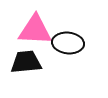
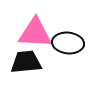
pink triangle: moved 3 px down
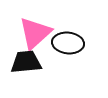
pink triangle: rotated 45 degrees counterclockwise
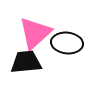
black ellipse: moved 1 px left
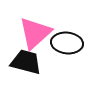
black trapezoid: rotated 20 degrees clockwise
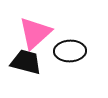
black ellipse: moved 3 px right, 8 px down; rotated 8 degrees counterclockwise
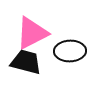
pink triangle: moved 3 px left; rotated 15 degrees clockwise
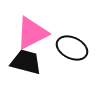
black ellipse: moved 2 px right, 3 px up; rotated 28 degrees clockwise
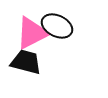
black ellipse: moved 15 px left, 22 px up
